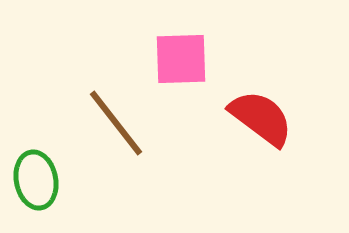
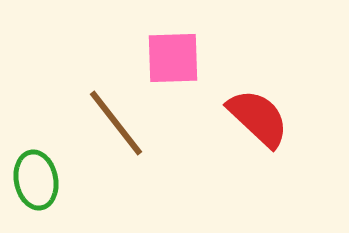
pink square: moved 8 px left, 1 px up
red semicircle: moved 3 px left; rotated 6 degrees clockwise
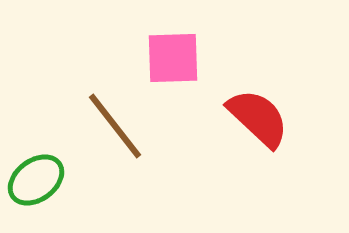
brown line: moved 1 px left, 3 px down
green ellipse: rotated 64 degrees clockwise
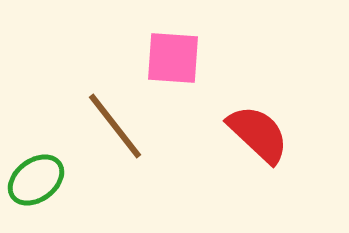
pink square: rotated 6 degrees clockwise
red semicircle: moved 16 px down
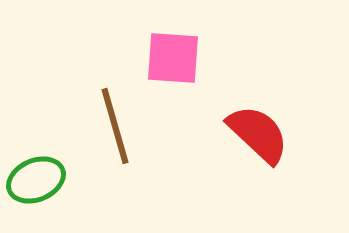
brown line: rotated 22 degrees clockwise
green ellipse: rotated 14 degrees clockwise
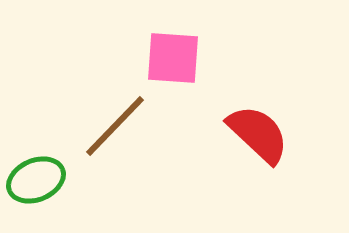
brown line: rotated 60 degrees clockwise
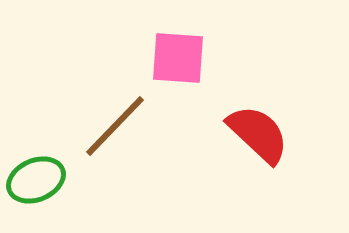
pink square: moved 5 px right
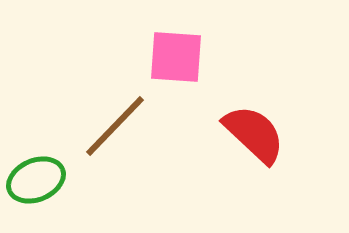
pink square: moved 2 px left, 1 px up
red semicircle: moved 4 px left
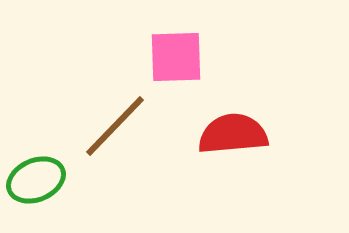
pink square: rotated 6 degrees counterclockwise
red semicircle: moved 21 px left; rotated 48 degrees counterclockwise
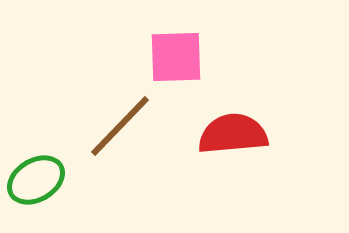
brown line: moved 5 px right
green ellipse: rotated 8 degrees counterclockwise
